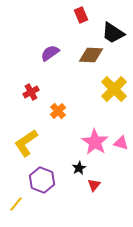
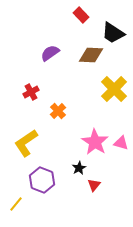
red rectangle: rotated 21 degrees counterclockwise
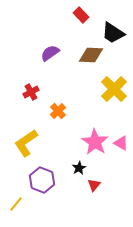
pink triangle: rotated 14 degrees clockwise
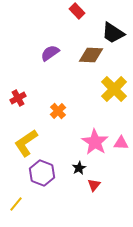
red rectangle: moved 4 px left, 4 px up
red cross: moved 13 px left, 6 px down
pink triangle: rotated 28 degrees counterclockwise
purple hexagon: moved 7 px up
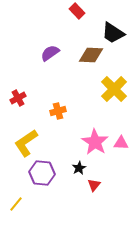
orange cross: rotated 28 degrees clockwise
purple hexagon: rotated 15 degrees counterclockwise
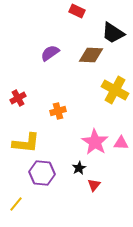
red rectangle: rotated 21 degrees counterclockwise
yellow cross: moved 1 px right, 1 px down; rotated 16 degrees counterclockwise
yellow L-shape: rotated 140 degrees counterclockwise
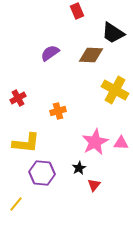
red rectangle: rotated 42 degrees clockwise
pink star: rotated 12 degrees clockwise
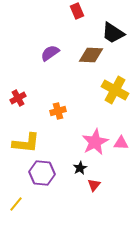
black star: moved 1 px right
